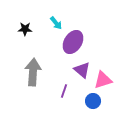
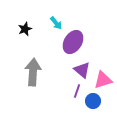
black star: rotated 24 degrees counterclockwise
purple line: moved 13 px right
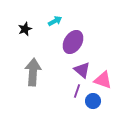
cyan arrow: moved 1 px left, 2 px up; rotated 80 degrees counterclockwise
pink triangle: rotated 36 degrees clockwise
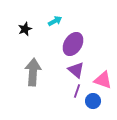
purple ellipse: moved 2 px down
purple triangle: moved 6 px left
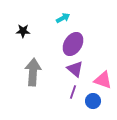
cyan arrow: moved 8 px right, 3 px up
black star: moved 2 px left, 2 px down; rotated 24 degrees clockwise
purple triangle: moved 1 px left, 1 px up
purple line: moved 4 px left, 1 px down
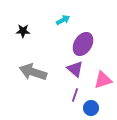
cyan arrow: moved 2 px down
purple ellipse: moved 10 px right
gray arrow: rotated 76 degrees counterclockwise
pink triangle: rotated 36 degrees counterclockwise
purple line: moved 2 px right, 3 px down
blue circle: moved 2 px left, 7 px down
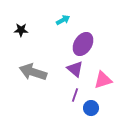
black star: moved 2 px left, 1 px up
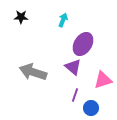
cyan arrow: rotated 40 degrees counterclockwise
black star: moved 13 px up
purple triangle: moved 2 px left, 2 px up
